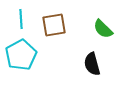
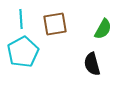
brown square: moved 1 px right, 1 px up
green semicircle: rotated 105 degrees counterclockwise
cyan pentagon: moved 2 px right, 3 px up
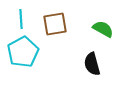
green semicircle: rotated 90 degrees counterclockwise
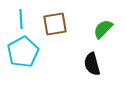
green semicircle: rotated 75 degrees counterclockwise
